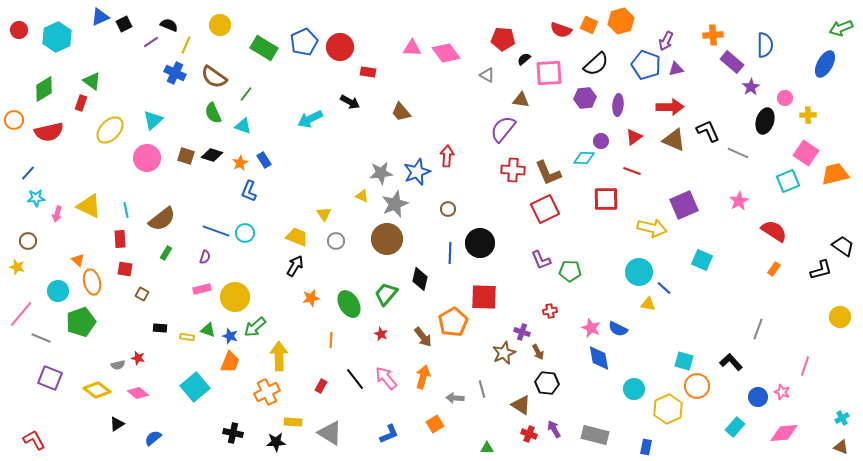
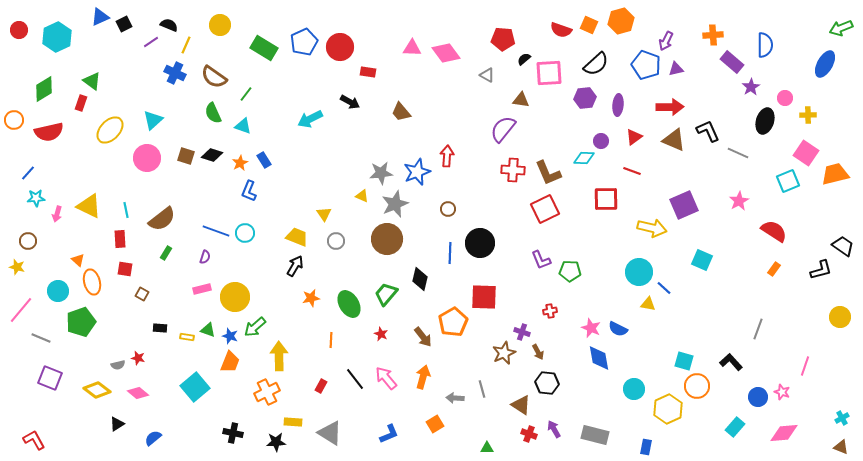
pink line at (21, 314): moved 4 px up
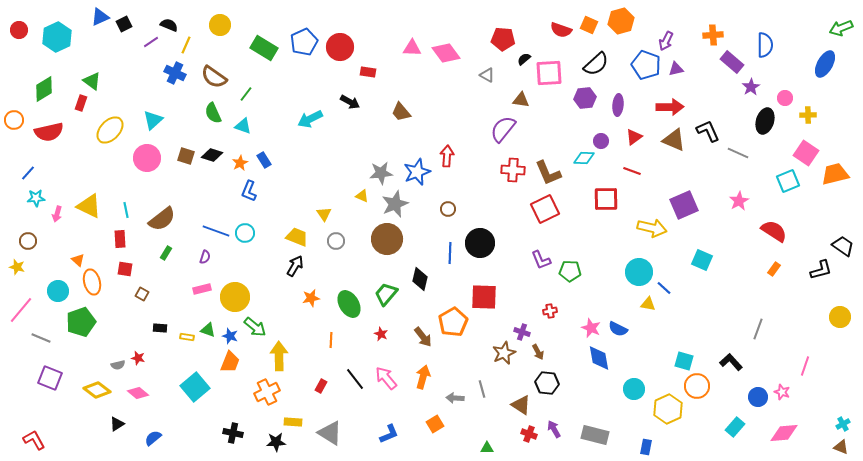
green arrow at (255, 327): rotated 100 degrees counterclockwise
cyan cross at (842, 418): moved 1 px right, 6 px down
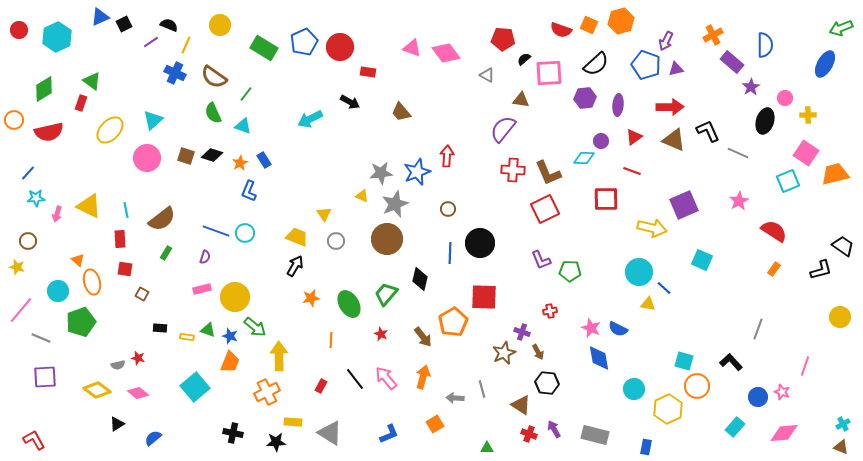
orange cross at (713, 35): rotated 24 degrees counterclockwise
pink triangle at (412, 48): rotated 18 degrees clockwise
purple square at (50, 378): moved 5 px left, 1 px up; rotated 25 degrees counterclockwise
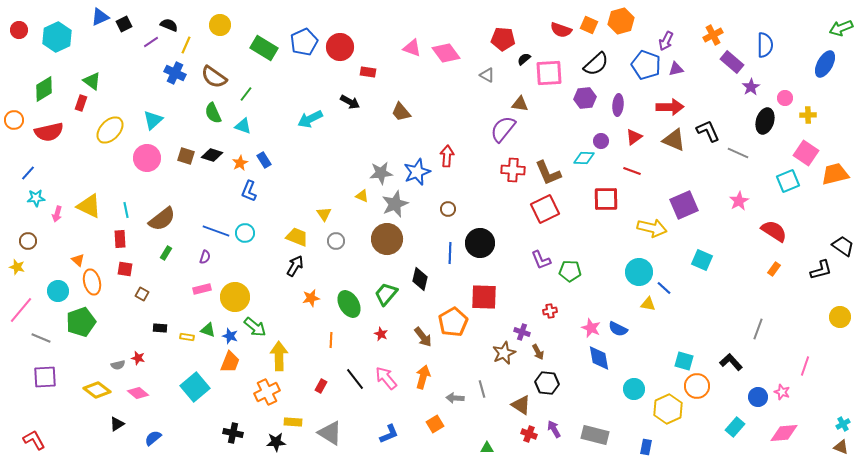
brown triangle at (521, 100): moved 1 px left, 4 px down
